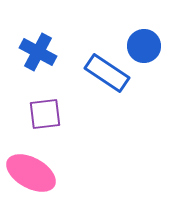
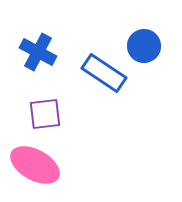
blue rectangle: moved 3 px left
pink ellipse: moved 4 px right, 8 px up
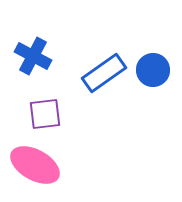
blue circle: moved 9 px right, 24 px down
blue cross: moved 5 px left, 4 px down
blue rectangle: rotated 69 degrees counterclockwise
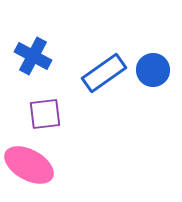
pink ellipse: moved 6 px left
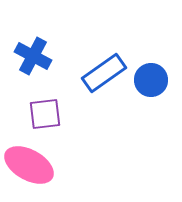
blue circle: moved 2 px left, 10 px down
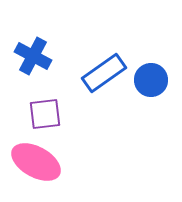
pink ellipse: moved 7 px right, 3 px up
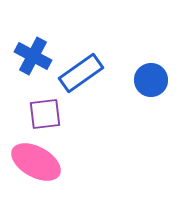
blue rectangle: moved 23 px left
